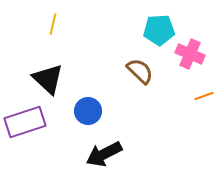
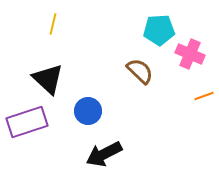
purple rectangle: moved 2 px right
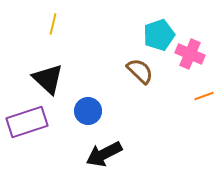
cyan pentagon: moved 5 px down; rotated 16 degrees counterclockwise
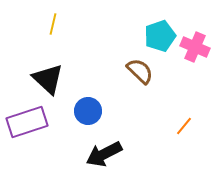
cyan pentagon: moved 1 px right, 1 px down
pink cross: moved 5 px right, 7 px up
orange line: moved 20 px left, 30 px down; rotated 30 degrees counterclockwise
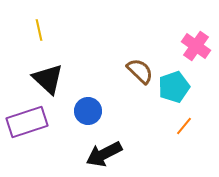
yellow line: moved 14 px left, 6 px down; rotated 25 degrees counterclockwise
cyan pentagon: moved 14 px right, 51 px down
pink cross: moved 1 px right, 1 px up; rotated 12 degrees clockwise
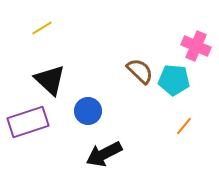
yellow line: moved 3 px right, 2 px up; rotated 70 degrees clockwise
pink cross: rotated 12 degrees counterclockwise
black triangle: moved 2 px right, 1 px down
cyan pentagon: moved 7 px up; rotated 24 degrees clockwise
purple rectangle: moved 1 px right
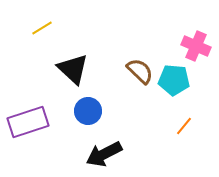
black triangle: moved 23 px right, 11 px up
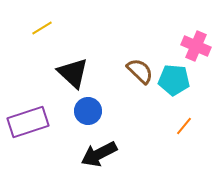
black triangle: moved 4 px down
black arrow: moved 5 px left
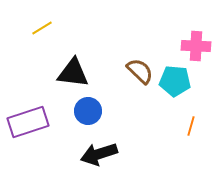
pink cross: rotated 20 degrees counterclockwise
black triangle: rotated 36 degrees counterclockwise
cyan pentagon: moved 1 px right, 1 px down
orange line: moved 7 px right; rotated 24 degrees counterclockwise
black arrow: rotated 9 degrees clockwise
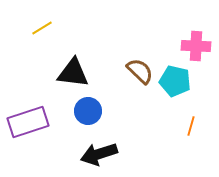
cyan pentagon: rotated 8 degrees clockwise
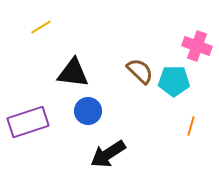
yellow line: moved 1 px left, 1 px up
pink cross: moved 1 px right; rotated 16 degrees clockwise
cyan pentagon: moved 1 px left; rotated 12 degrees counterclockwise
black arrow: moved 9 px right; rotated 15 degrees counterclockwise
